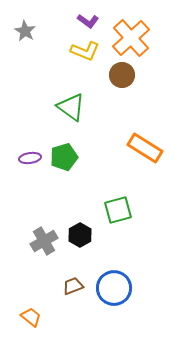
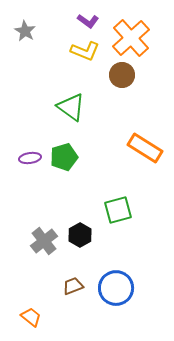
gray cross: rotated 8 degrees counterclockwise
blue circle: moved 2 px right
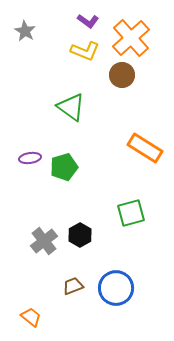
green pentagon: moved 10 px down
green square: moved 13 px right, 3 px down
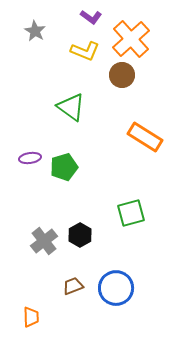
purple L-shape: moved 3 px right, 4 px up
gray star: moved 10 px right
orange cross: moved 1 px down
orange rectangle: moved 11 px up
orange trapezoid: rotated 50 degrees clockwise
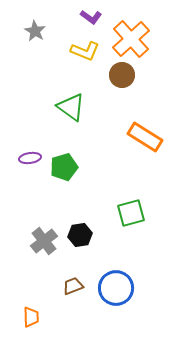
black hexagon: rotated 20 degrees clockwise
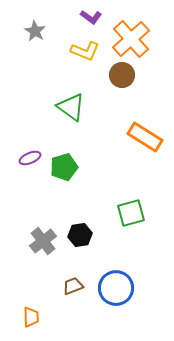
purple ellipse: rotated 15 degrees counterclockwise
gray cross: moved 1 px left
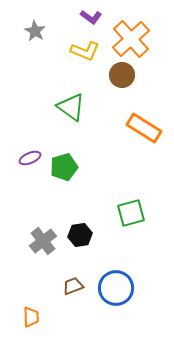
orange rectangle: moved 1 px left, 9 px up
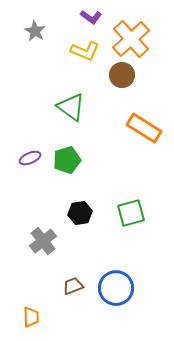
green pentagon: moved 3 px right, 7 px up
black hexagon: moved 22 px up
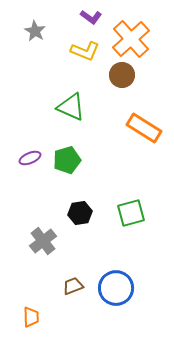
green triangle: rotated 12 degrees counterclockwise
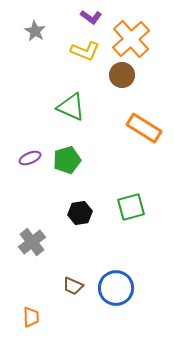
green square: moved 6 px up
gray cross: moved 11 px left, 1 px down
brown trapezoid: rotated 135 degrees counterclockwise
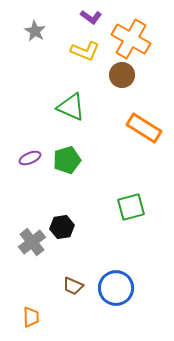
orange cross: rotated 18 degrees counterclockwise
black hexagon: moved 18 px left, 14 px down
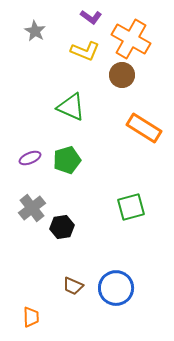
gray cross: moved 34 px up
